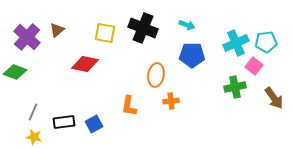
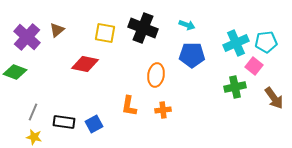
orange cross: moved 8 px left, 9 px down
black rectangle: rotated 15 degrees clockwise
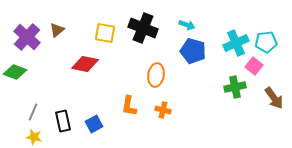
blue pentagon: moved 1 px right, 4 px up; rotated 15 degrees clockwise
orange cross: rotated 21 degrees clockwise
black rectangle: moved 1 px left, 1 px up; rotated 70 degrees clockwise
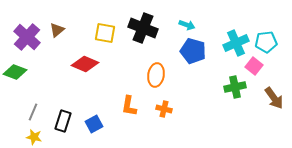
red diamond: rotated 12 degrees clockwise
orange cross: moved 1 px right, 1 px up
black rectangle: rotated 30 degrees clockwise
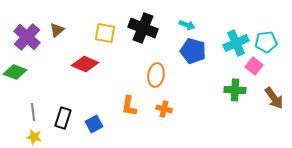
green cross: moved 3 px down; rotated 15 degrees clockwise
gray line: rotated 30 degrees counterclockwise
black rectangle: moved 3 px up
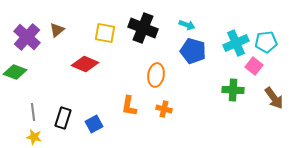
green cross: moved 2 px left
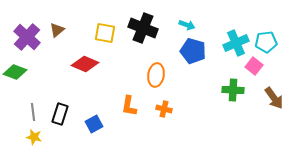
black rectangle: moved 3 px left, 4 px up
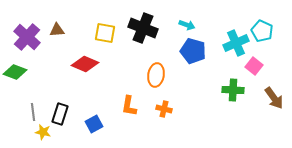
brown triangle: rotated 35 degrees clockwise
cyan pentagon: moved 4 px left, 11 px up; rotated 30 degrees clockwise
yellow star: moved 9 px right, 5 px up
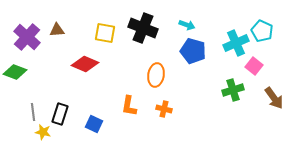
green cross: rotated 20 degrees counterclockwise
blue square: rotated 36 degrees counterclockwise
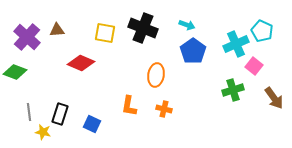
cyan cross: moved 1 px down
blue pentagon: rotated 20 degrees clockwise
red diamond: moved 4 px left, 1 px up
gray line: moved 4 px left
blue square: moved 2 px left
